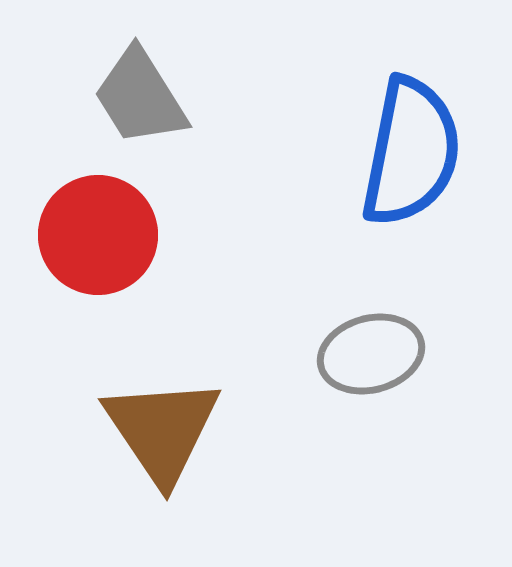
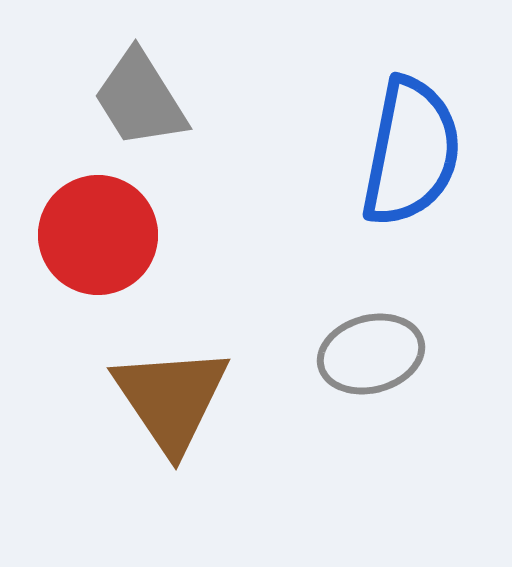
gray trapezoid: moved 2 px down
brown triangle: moved 9 px right, 31 px up
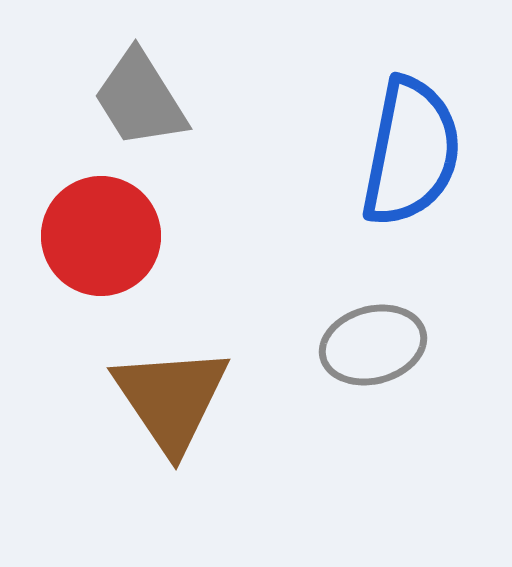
red circle: moved 3 px right, 1 px down
gray ellipse: moved 2 px right, 9 px up
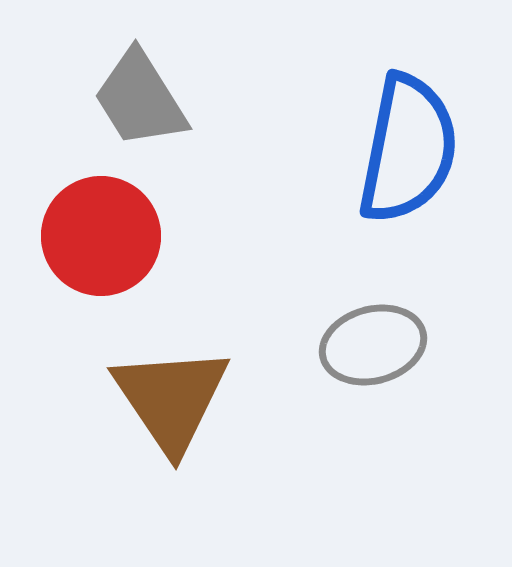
blue semicircle: moved 3 px left, 3 px up
